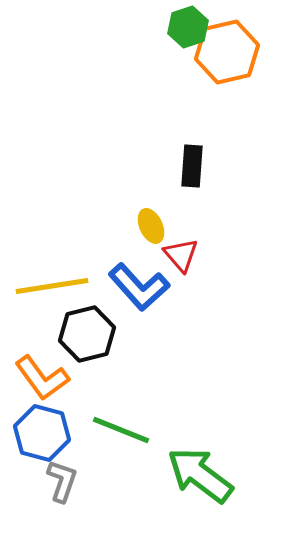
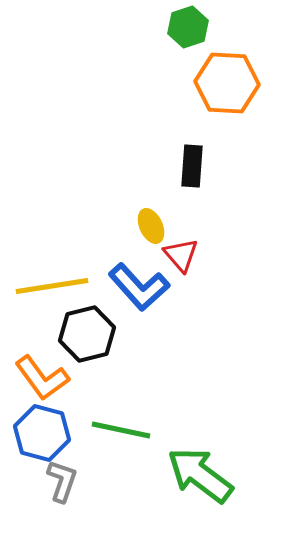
orange hexagon: moved 31 px down; rotated 16 degrees clockwise
green line: rotated 10 degrees counterclockwise
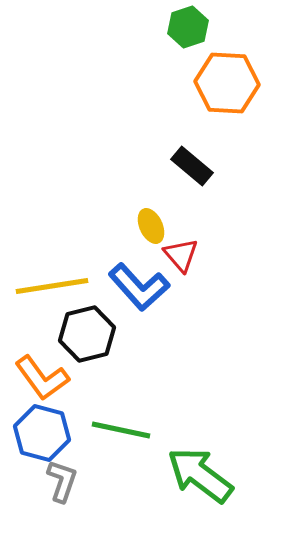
black rectangle: rotated 54 degrees counterclockwise
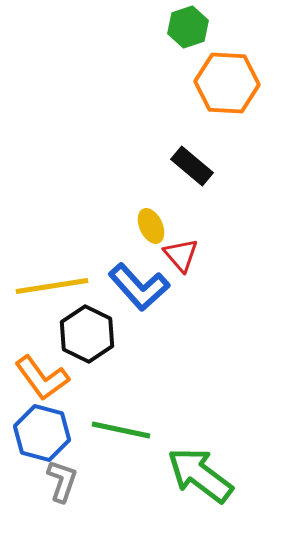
black hexagon: rotated 20 degrees counterclockwise
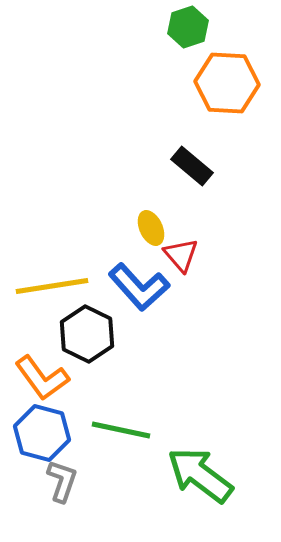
yellow ellipse: moved 2 px down
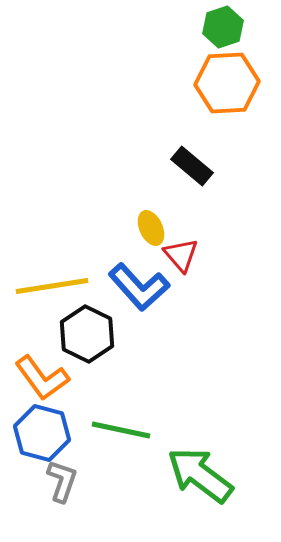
green hexagon: moved 35 px right
orange hexagon: rotated 6 degrees counterclockwise
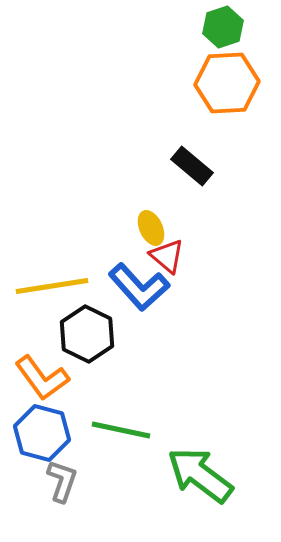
red triangle: moved 14 px left, 1 px down; rotated 9 degrees counterclockwise
